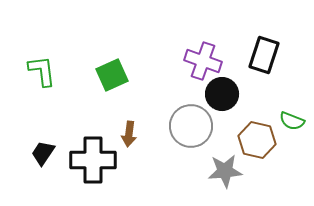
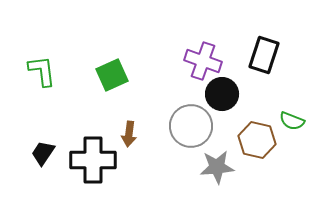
gray star: moved 8 px left, 4 px up
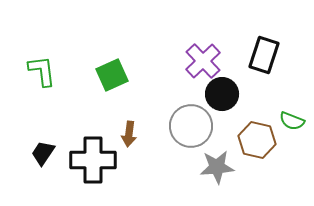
purple cross: rotated 27 degrees clockwise
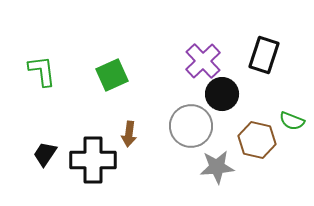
black trapezoid: moved 2 px right, 1 px down
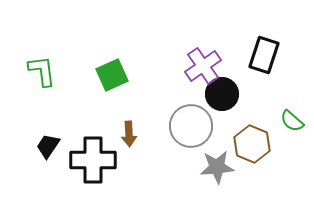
purple cross: moved 5 px down; rotated 9 degrees clockwise
green semicircle: rotated 20 degrees clockwise
brown arrow: rotated 10 degrees counterclockwise
brown hexagon: moved 5 px left, 4 px down; rotated 9 degrees clockwise
black trapezoid: moved 3 px right, 8 px up
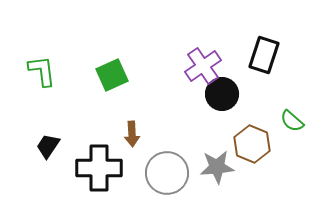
gray circle: moved 24 px left, 47 px down
brown arrow: moved 3 px right
black cross: moved 6 px right, 8 px down
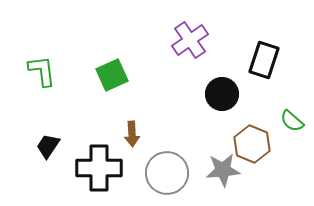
black rectangle: moved 5 px down
purple cross: moved 13 px left, 26 px up
gray star: moved 6 px right, 3 px down
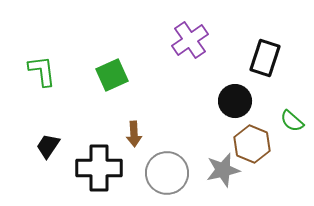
black rectangle: moved 1 px right, 2 px up
black circle: moved 13 px right, 7 px down
brown arrow: moved 2 px right
gray star: rotated 8 degrees counterclockwise
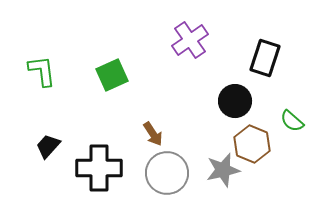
brown arrow: moved 19 px right; rotated 30 degrees counterclockwise
black trapezoid: rotated 8 degrees clockwise
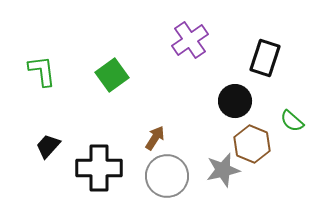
green square: rotated 12 degrees counterclockwise
brown arrow: moved 2 px right, 4 px down; rotated 115 degrees counterclockwise
gray circle: moved 3 px down
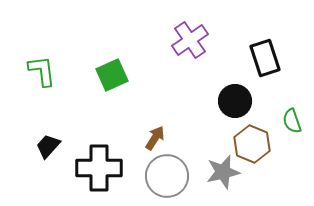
black rectangle: rotated 36 degrees counterclockwise
green square: rotated 12 degrees clockwise
green semicircle: rotated 30 degrees clockwise
gray star: moved 2 px down
